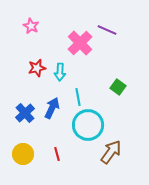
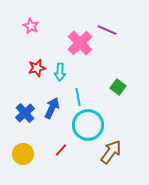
red line: moved 4 px right, 4 px up; rotated 56 degrees clockwise
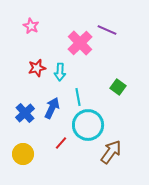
red line: moved 7 px up
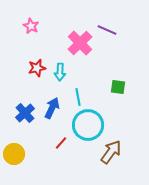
green square: rotated 28 degrees counterclockwise
yellow circle: moved 9 px left
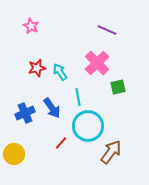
pink cross: moved 17 px right, 20 px down
cyan arrow: rotated 144 degrees clockwise
green square: rotated 21 degrees counterclockwise
blue arrow: rotated 120 degrees clockwise
blue cross: rotated 18 degrees clockwise
cyan circle: moved 1 px down
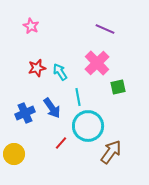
purple line: moved 2 px left, 1 px up
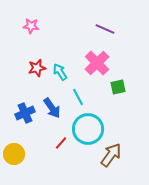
pink star: rotated 21 degrees counterclockwise
cyan line: rotated 18 degrees counterclockwise
cyan circle: moved 3 px down
brown arrow: moved 3 px down
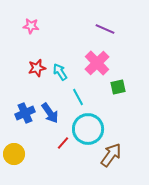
blue arrow: moved 2 px left, 5 px down
red line: moved 2 px right
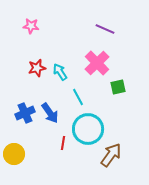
red line: rotated 32 degrees counterclockwise
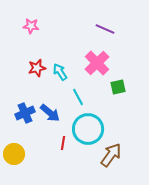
blue arrow: rotated 15 degrees counterclockwise
